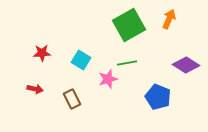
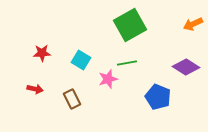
orange arrow: moved 24 px right, 5 px down; rotated 138 degrees counterclockwise
green square: moved 1 px right
purple diamond: moved 2 px down
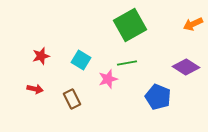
red star: moved 1 px left, 3 px down; rotated 12 degrees counterclockwise
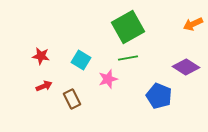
green square: moved 2 px left, 2 px down
red star: rotated 24 degrees clockwise
green line: moved 1 px right, 5 px up
red arrow: moved 9 px right, 3 px up; rotated 35 degrees counterclockwise
blue pentagon: moved 1 px right, 1 px up
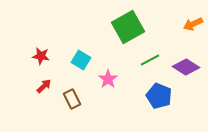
green line: moved 22 px right, 2 px down; rotated 18 degrees counterclockwise
pink star: rotated 18 degrees counterclockwise
red arrow: rotated 21 degrees counterclockwise
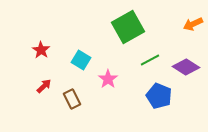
red star: moved 6 px up; rotated 24 degrees clockwise
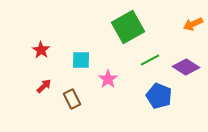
cyan square: rotated 30 degrees counterclockwise
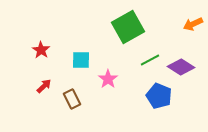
purple diamond: moved 5 px left
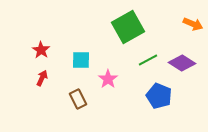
orange arrow: rotated 132 degrees counterclockwise
green line: moved 2 px left
purple diamond: moved 1 px right, 4 px up
red arrow: moved 2 px left, 8 px up; rotated 21 degrees counterclockwise
brown rectangle: moved 6 px right
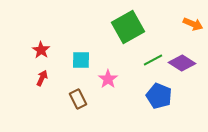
green line: moved 5 px right
